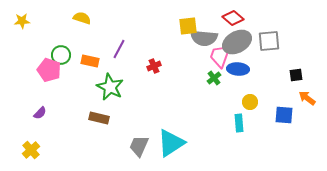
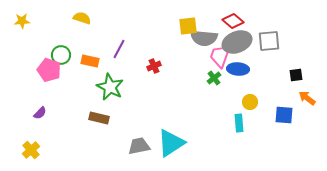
red diamond: moved 3 px down
gray ellipse: rotated 8 degrees clockwise
gray trapezoid: rotated 55 degrees clockwise
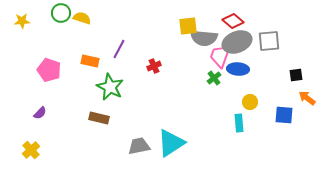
green circle: moved 42 px up
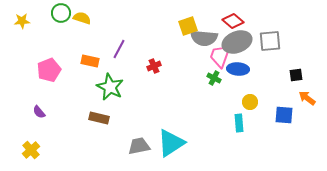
yellow square: rotated 12 degrees counterclockwise
gray square: moved 1 px right
pink pentagon: rotated 30 degrees clockwise
green cross: rotated 24 degrees counterclockwise
purple semicircle: moved 1 px left, 1 px up; rotated 96 degrees clockwise
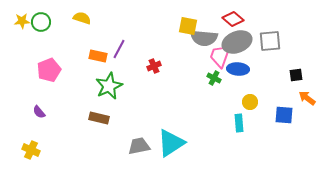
green circle: moved 20 px left, 9 px down
red diamond: moved 2 px up
yellow square: rotated 30 degrees clockwise
orange rectangle: moved 8 px right, 5 px up
green star: moved 1 px left, 1 px up; rotated 20 degrees clockwise
yellow cross: rotated 24 degrees counterclockwise
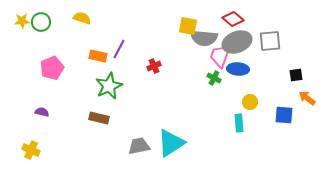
pink pentagon: moved 3 px right, 2 px up
purple semicircle: moved 3 px right; rotated 144 degrees clockwise
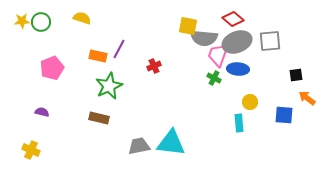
pink trapezoid: moved 2 px left, 1 px up
cyan triangle: rotated 40 degrees clockwise
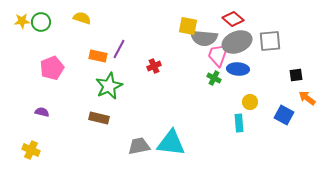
blue square: rotated 24 degrees clockwise
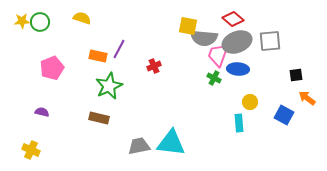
green circle: moved 1 px left
